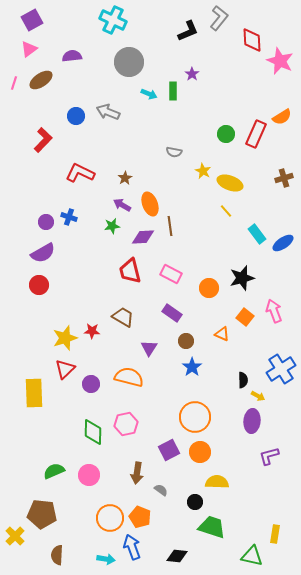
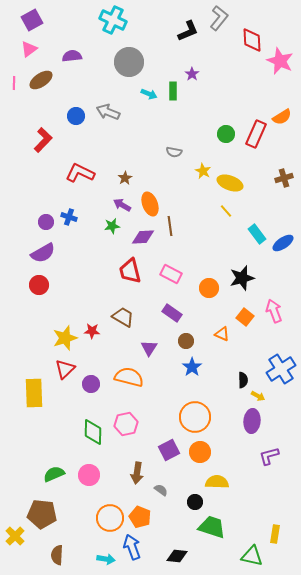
pink line at (14, 83): rotated 16 degrees counterclockwise
green semicircle at (54, 471): moved 3 px down
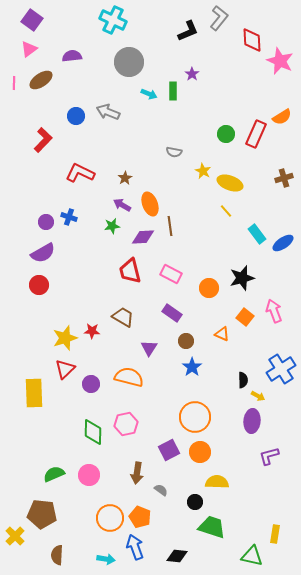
purple square at (32, 20): rotated 25 degrees counterclockwise
blue arrow at (132, 547): moved 3 px right
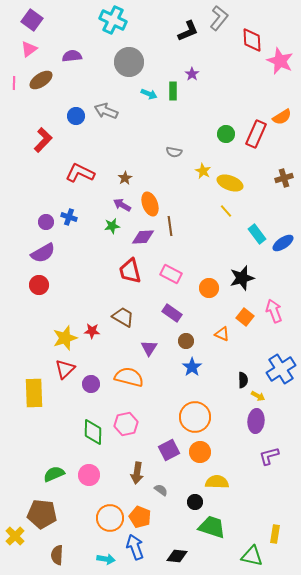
gray arrow at (108, 112): moved 2 px left, 1 px up
purple ellipse at (252, 421): moved 4 px right
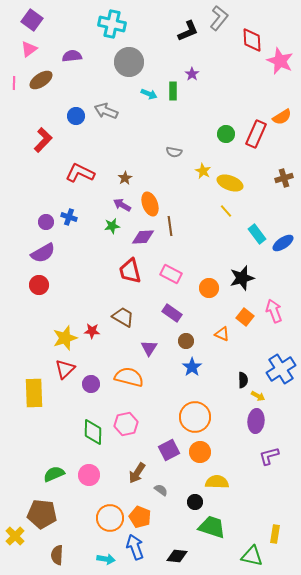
cyan cross at (113, 20): moved 1 px left, 4 px down; rotated 12 degrees counterclockwise
brown arrow at (137, 473): rotated 25 degrees clockwise
